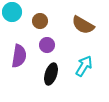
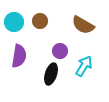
cyan circle: moved 2 px right, 10 px down
purple circle: moved 13 px right, 6 px down
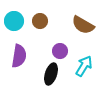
cyan circle: moved 1 px up
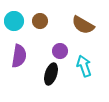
cyan arrow: rotated 50 degrees counterclockwise
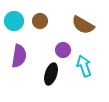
purple circle: moved 3 px right, 1 px up
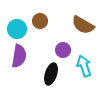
cyan circle: moved 3 px right, 8 px down
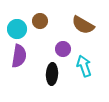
purple circle: moved 1 px up
black ellipse: moved 1 px right; rotated 15 degrees counterclockwise
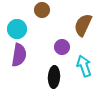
brown circle: moved 2 px right, 11 px up
brown semicircle: rotated 85 degrees clockwise
purple circle: moved 1 px left, 2 px up
purple semicircle: moved 1 px up
black ellipse: moved 2 px right, 3 px down
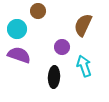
brown circle: moved 4 px left, 1 px down
purple semicircle: rotated 80 degrees counterclockwise
